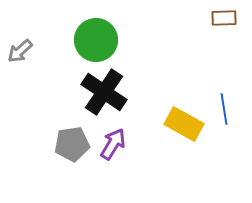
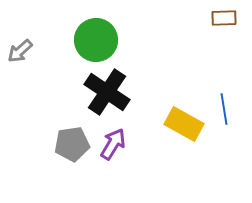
black cross: moved 3 px right
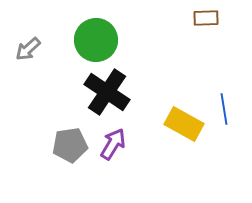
brown rectangle: moved 18 px left
gray arrow: moved 8 px right, 2 px up
gray pentagon: moved 2 px left, 1 px down
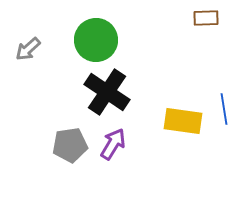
yellow rectangle: moved 1 px left, 3 px up; rotated 21 degrees counterclockwise
